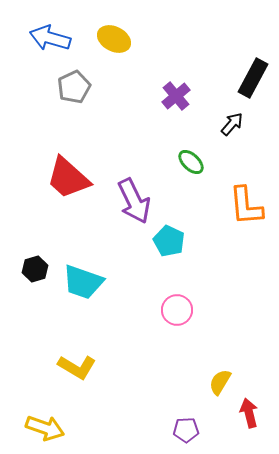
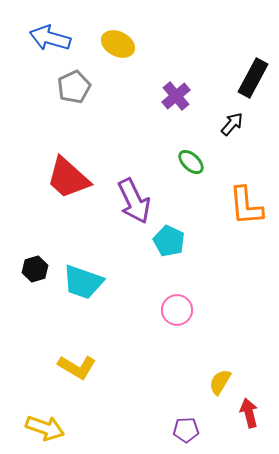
yellow ellipse: moved 4 px right, 5 px down
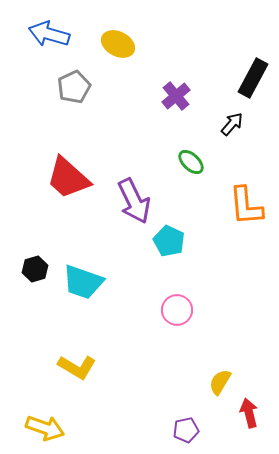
blue arrow: moved 1 px left, 4 px up
purple pentagon: rotated 10 degrees counterclockwise
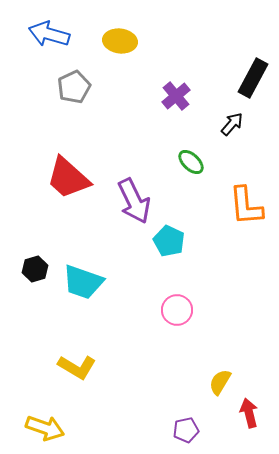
yellow ellipse: moved 2 px right, 3 px up; rotated 20 degrees counterclockwise
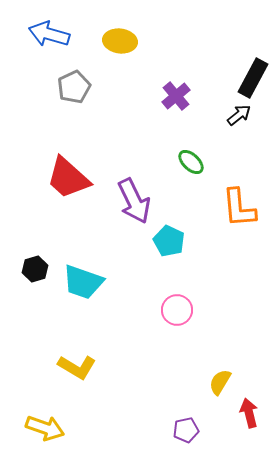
black arrow: moved 7 px right, 9 px up; rotated 10 degrees clockwise
orange L-shape: moved 7 px left, 2 px down
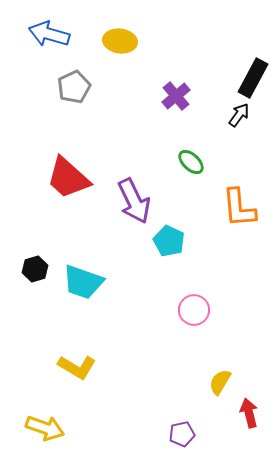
black arrow: rotated 15 degrees counterclockwise
pink circle: moved 17 px right
purple pentagon: moved 4 px left, 4 px down
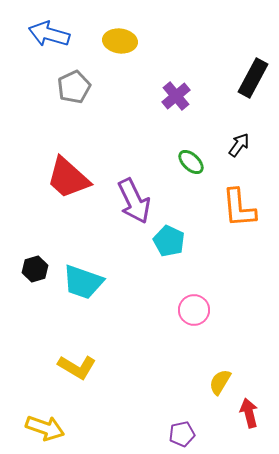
black arrow: moved 30 px down
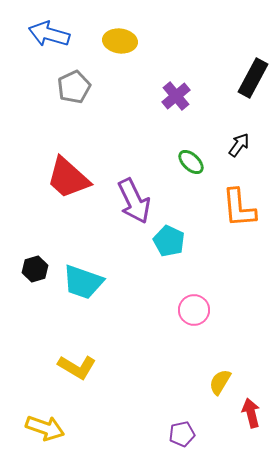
red arrow: moved 2 px right
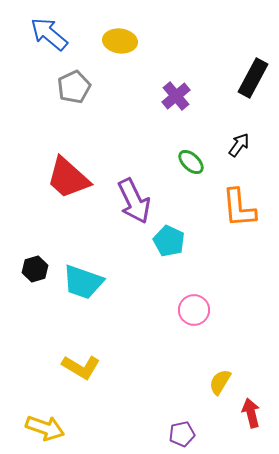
blue arrow: rotated 24 degrees clockwise
yellow L-shape: moved 4 px right
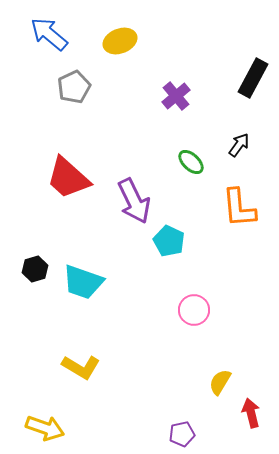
yellow ellipse: rotated 28 degrees counterclockwise
